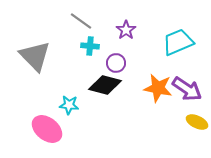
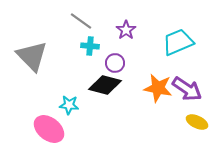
gray triangle: moved 3 px left
purple circle: moved 1 px left
pink ellipse: moved 2 px right
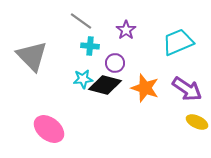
orange star: moved 13 px left; rotated 8 degrees clockwise
cyan star: moved 14 px right, 26 px up; rotated 12 degrees counterclockwise
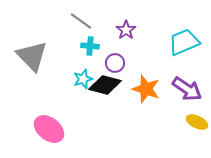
cyan trapezoid: moved 6 px right
cyan star: rotated 12 degrees counterclockwise
orange star: moved 1 px right, 1 px down
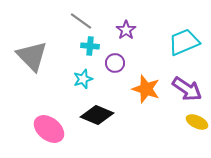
black diamond: moved 8 px left, 30 px down; rotated 8 degrees clockwise
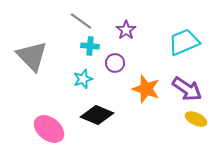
yellow ellipse: moved 1 px left, 3 px up
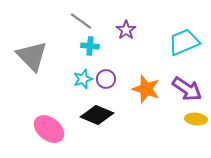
purple circle: moved 9 px left, 16 px down
yellow ellipse: rotated 20 degrees counterclockwise
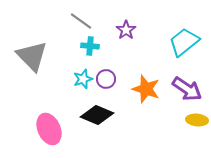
cyan trapezoid: rotated 16 degrees counterclockwise
yellow ellipse: moved 1 px right, 1 px down
pink ellipse: rotated 28 degrees clockwise
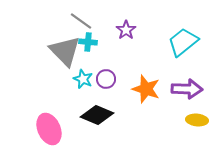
cyan trapezoid: moved 1 px left
cyan cross: moved 2 px left, 4 px up
gray triangle: moved 33 px right, 5 px up
cyan star: rotated 30 degrees counterclockwise
purple arrow: rotated 32 degrees counterclockwise
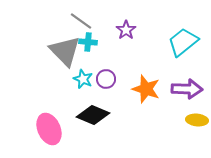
black diamond: moved 4 px left
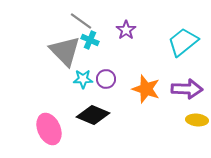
cyan cross: moved 2 px right, 2 px up; rotated 18 degrees clockwise
cyan star: rotated 24 degrees counterclockwise
